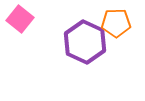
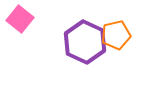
orange pentagon: moved 12 px down; rotated 12 degrees counterclockwise
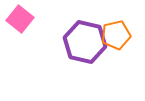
purple hexagon: rotated 12 degrees counterclockwise
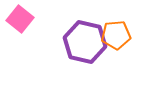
orange pentagon: rotated 8 degrees clockwise
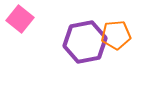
purple hexagon: rotated 24 degrees counterclockwise
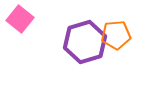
purple hexagon: rotated 6 degrees counterclockwise
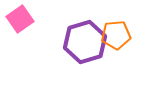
pink square: rotated 16 degrees clockwise
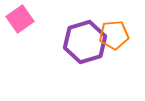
orange pentagon: moved 2 px left
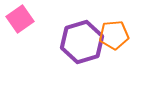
purple hexagon: moved 3 px left
